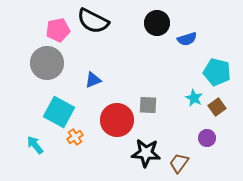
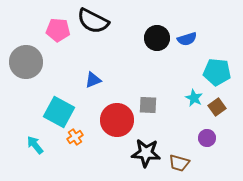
black circle: moved 15 px down
pink pentagon: rotated 15 degrees clockwise
gray circle: moved 21 px left, 1 px up
cyan pentagon: rotated 8 degrees counterclockwise
brown trapezoid: rotated 110 degrees counterclockwise
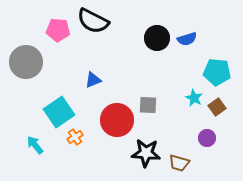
cyan square: rotated 28 degrees clockwise
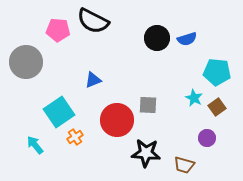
brown trapezoid: moved 5 px right, 2 px down
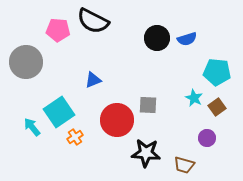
cyan arrow: moved 3 px left, 18 px up
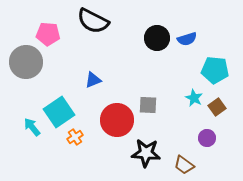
pink pentagon: moved 10 px left, 4 px down
cyan pentagon: moved 2 px left, 2 px up
brown trapezoid: rotated 20 degrees clockwise
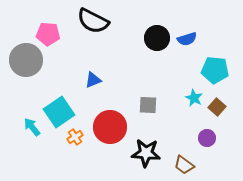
gray circle: moved 2 px up
brown square: rotated 12 degrees counterclockwise
red circle: moved 7 px left, 7 px down
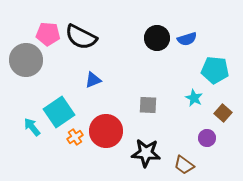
black semicircle: moved 12 px left, 16 px down
brown square: moved 6 px right, 6 px down
red circle: moved 4 px left, 4 px down
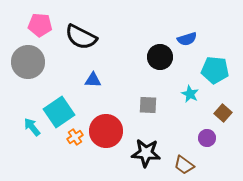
pink pentagon: moved 8 px left, 9 px up
black circle: moved 3 px right, 19 px down
gray circle: moved 2 px right, 2 px down
blue triangle: rotated 24 degrees clockwise
cyan star: moved 4 px left, 4 px up
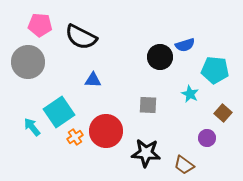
blue semicircle: moved 2 px left, 6 px down
